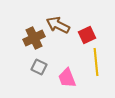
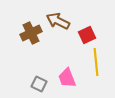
brown arrow: moved 4 px up
brown cross: moved 3 px left, 5 px up
gray square: moved 17 px down
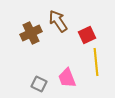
brown arrow: rotated 30 degrees clockwise
